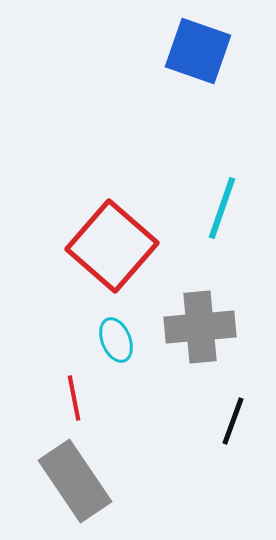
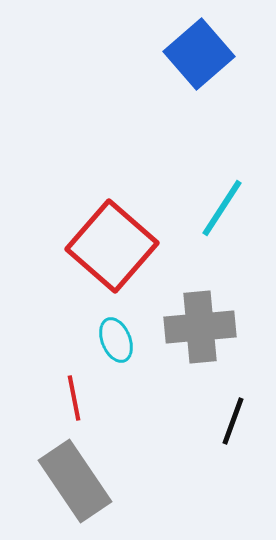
blue square: moved 1 px right, 3 px down; rotated 30 degrees clockwise
cyan line: rotated 14 degrees clockwise
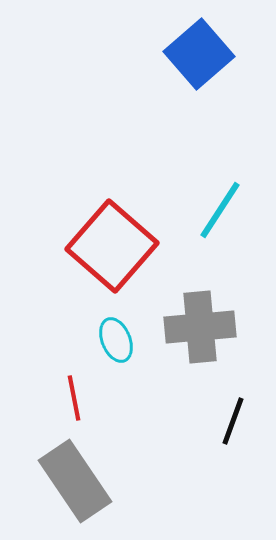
cyan line: moved 2 px left, 2 px down
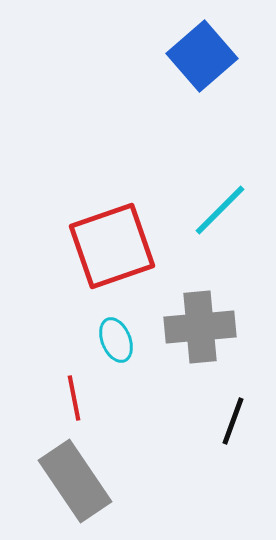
blue square: moved 3 px right, 2 px down
cyan line: rotated 12 degrees clockwise
red square: rotated 30 degrees clockwise
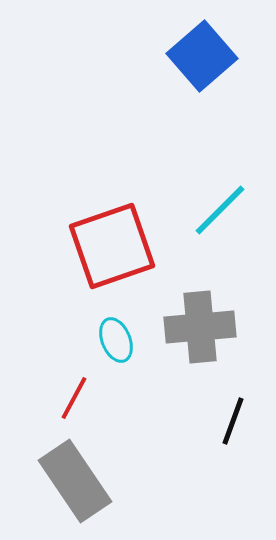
red line: rotated 39 degrees clockwise
